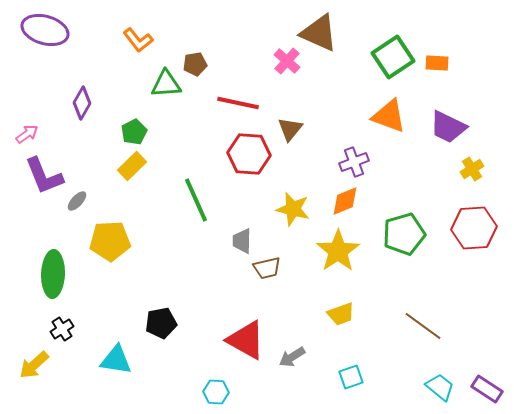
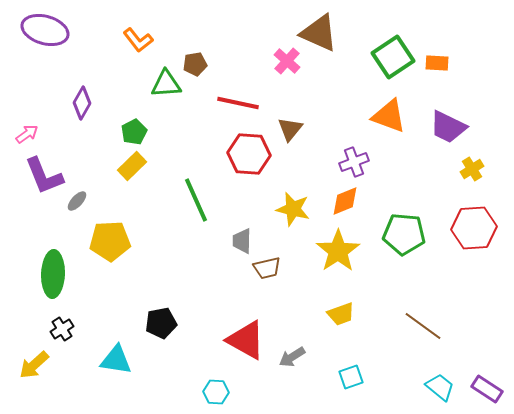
green pentagon at (404, 234): rotated 21 degrees clockwise
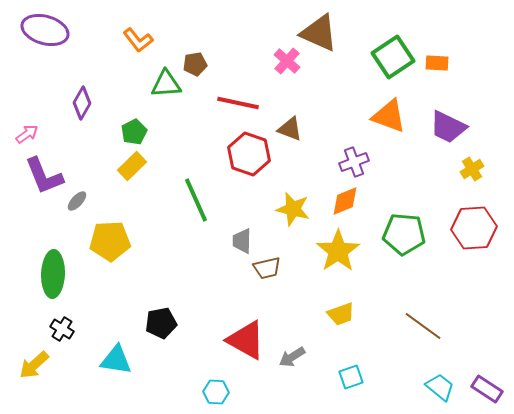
brown triangle at (290, 129): rotated 48 degrees counterclockwise
red hexagon at (249, 154): rotated 15 degrees clockwise
black cross at (62, 329): rotated 25 degrees counterclockwise
